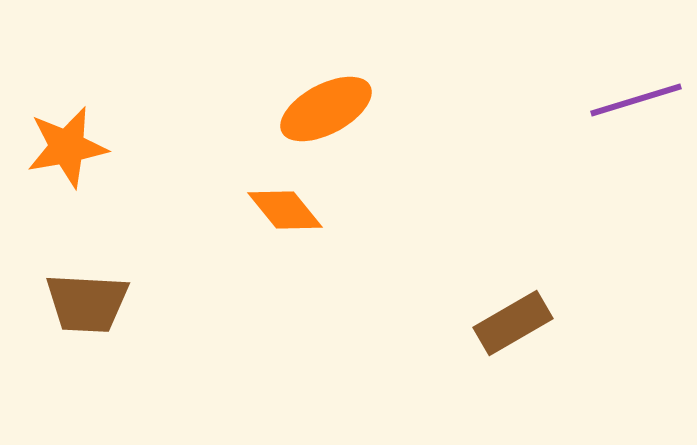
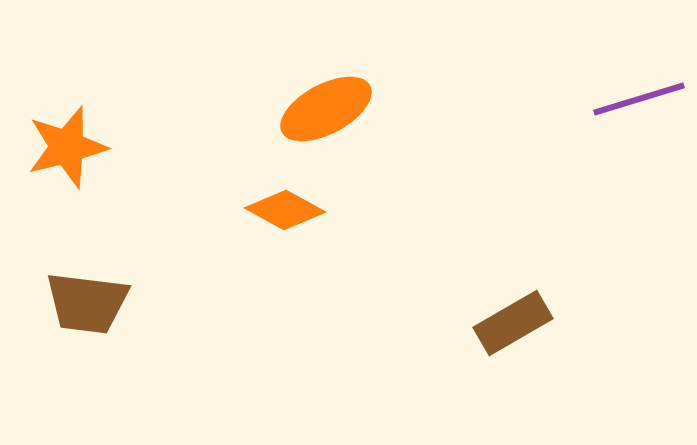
purple line: moved 3 px right, 1 px up
orange star: rotated 4 degrees counterclockwise
orange diamond: rotated 22 degrees counterclockwise
brown trapezoid: rotated 4 degrees clockwise
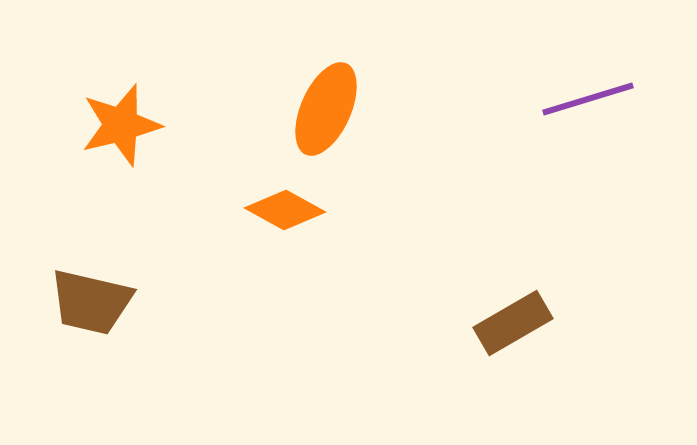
purple line: moved 51 px left
orange ellipse: rotated 38 degrees counterclockwise
orange star: moved 54 px right, 22 px up
brown trapezoid: moved 4 px right, 1 px up; rotated 6 degrees clockwise
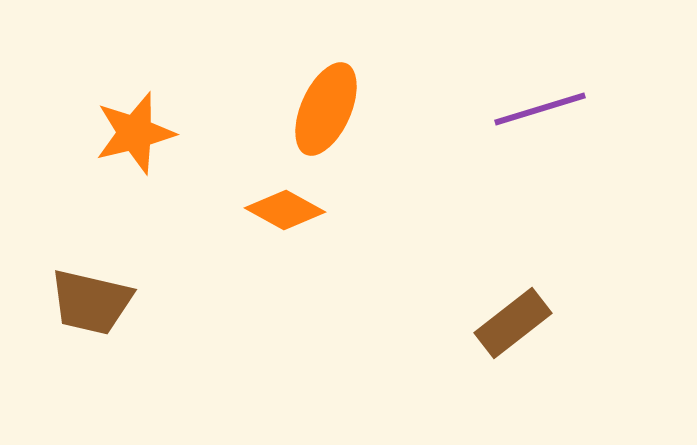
purple line: moved 48 px left, 10 px down
orange star: moved 14 px right, 8 px down
brown rectangle: rotated 8 degrees counterclockwise
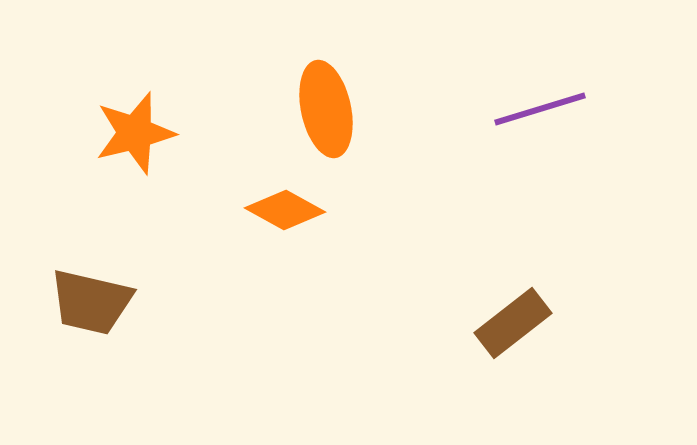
orange ellipse: rotated 36 degrees counterclockwise
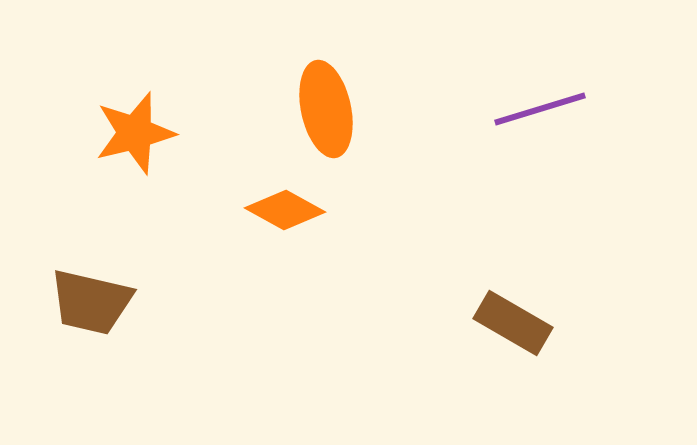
brown rectangle: rotated 68 degrees clockwise
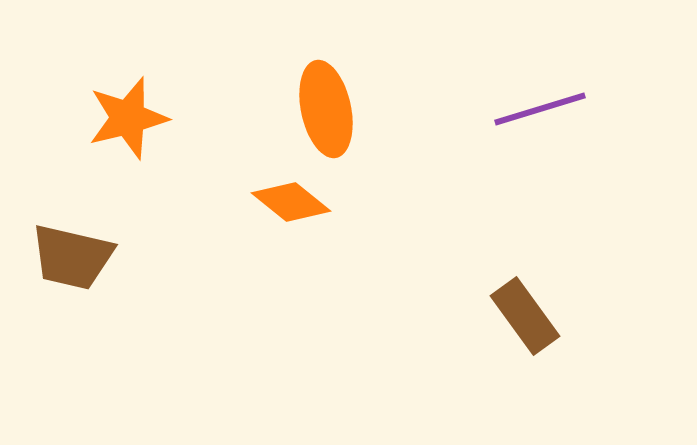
orange star: moved 7 px left, 15 px up
orange diamond: moved 6 px right, 8 px up; rotated 10 degrees clockwise
brown trapezoid: moved 19 px left, 45 px up
brown rectangle: moved 12 px right, 7 px up; rotated 24 degrees clockwise
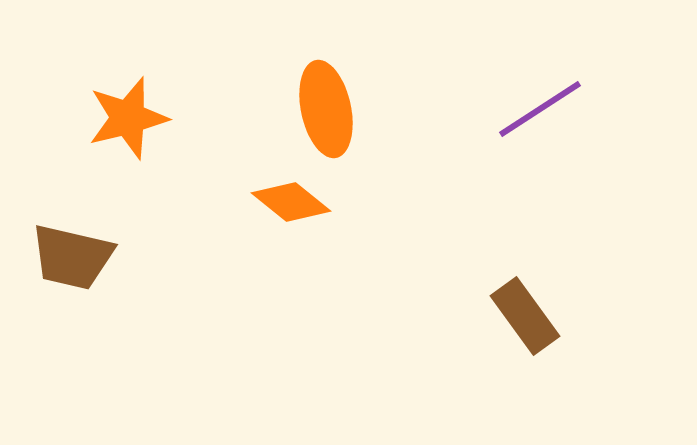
purple line: rotated 16 degrees counterclockwise
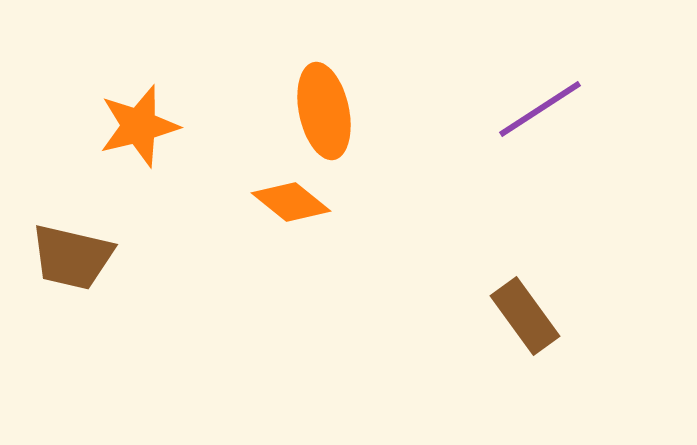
orange ellipse: moved 2 px left, 2 px down
orange star: moved 11 px right, 8 px down
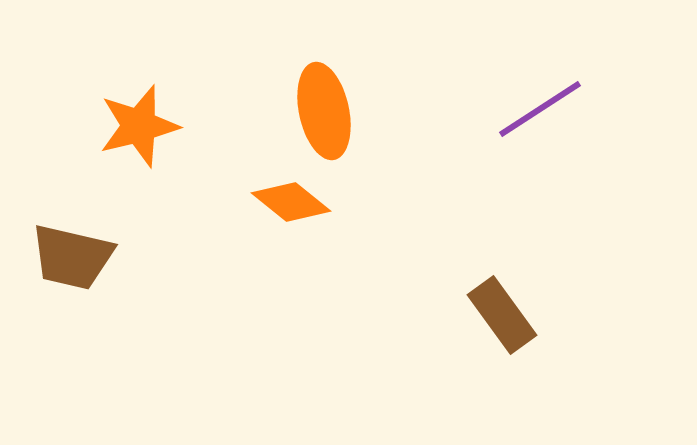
brown rectangle: moved 23 px left, 1 px up
